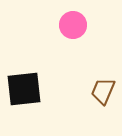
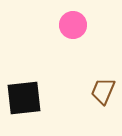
black square: moved 9 px down
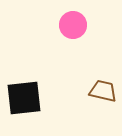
brown trapezoid: rotated 80 degrees clockwise
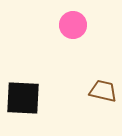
black square: moved 1 px left; rotated 9 degrees clockwise
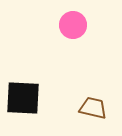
brown trapezoid: moved 10 px left, 17 px down
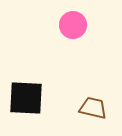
black square: moved 3 px right
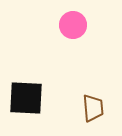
brown trapezoid: rotated 72 degrees clockwise
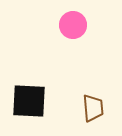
black square: moved 3 px right, 3 px down
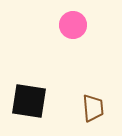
black square: rotated 6 degrees clockwise
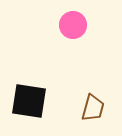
brown trapezoid: rotated 20 degrees clockwise
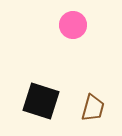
black square: moved 12 px right; rotated 9 degrees clockwise
